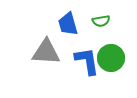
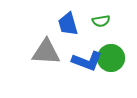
blue L-shape: rotated 120 degrees clockwise
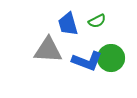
green semicircle: moved 4 px left; rotated 18 degrees counterclockwise
gray triangle: moved 2 px right, 2 px up
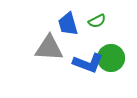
gray triangle: moved 1 px right, 2 px up
blue L-shape: moved 1 px right, 2 px down
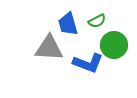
green circle: moved 3 px right, 13 px up
